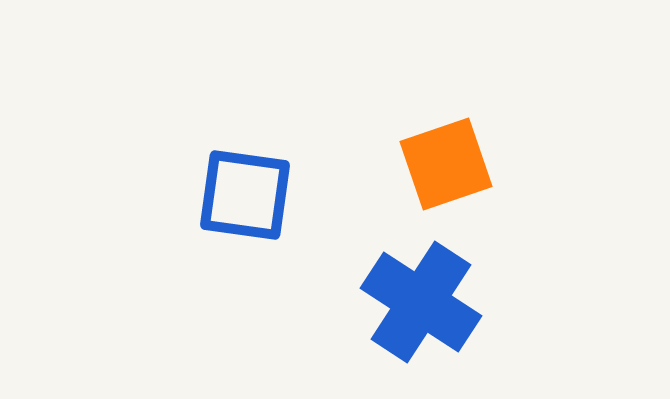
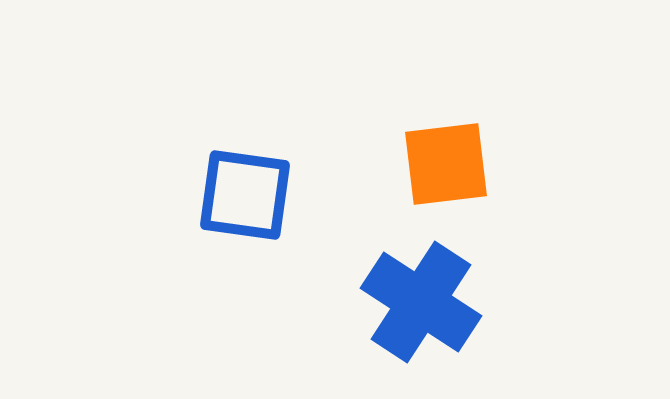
orange square: rotated 12 degrees clockwise
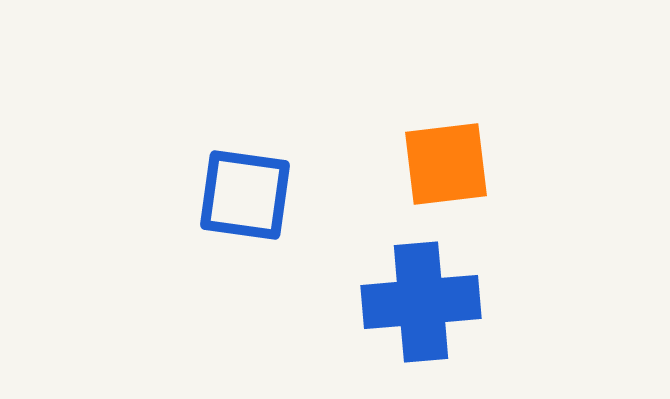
blue cross: rotated 38 degrees counterclockwise
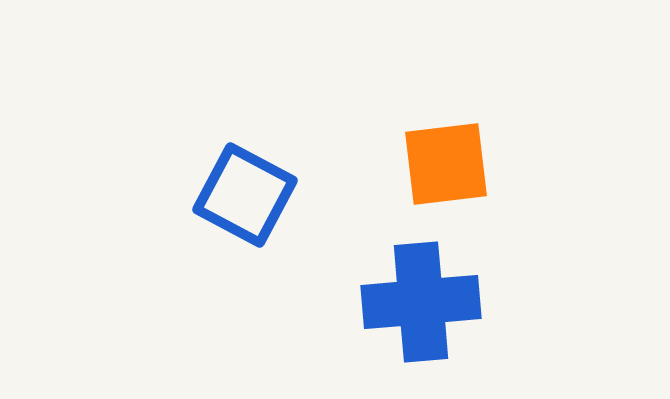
blue square: rotated 20 degrees clockwise
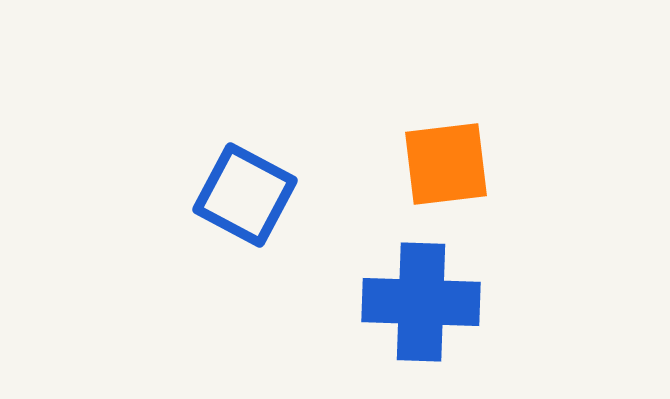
blue cross: rotated 7 degrees clockwise
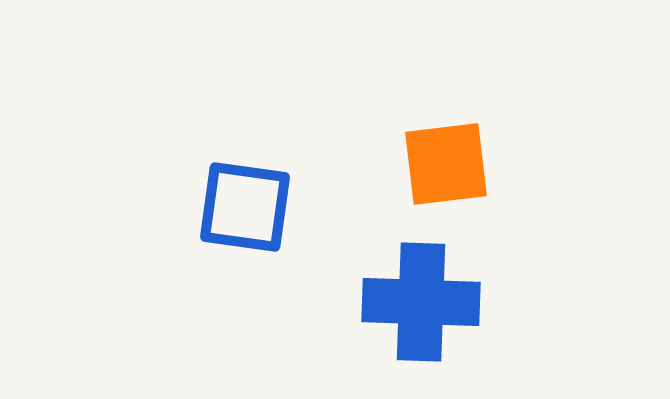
blue square: moved 12 px down; rotated 20 degrees counterclockwise
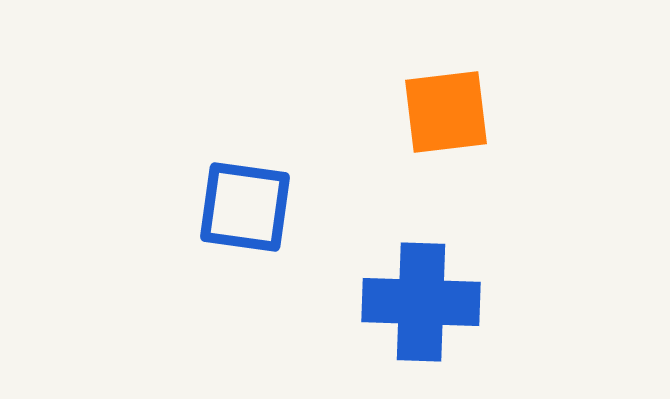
orange square: moved 52 px up
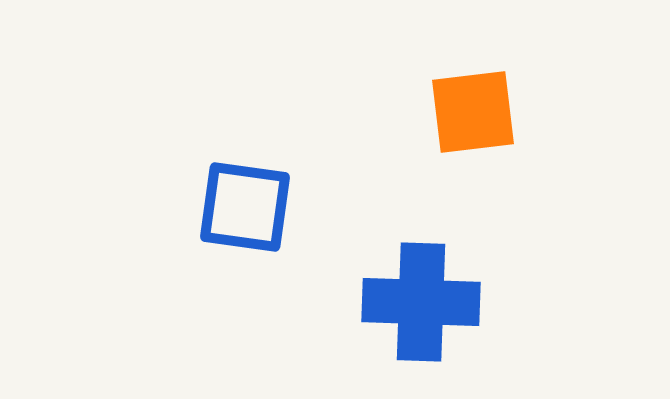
orange square: moved 27 px right
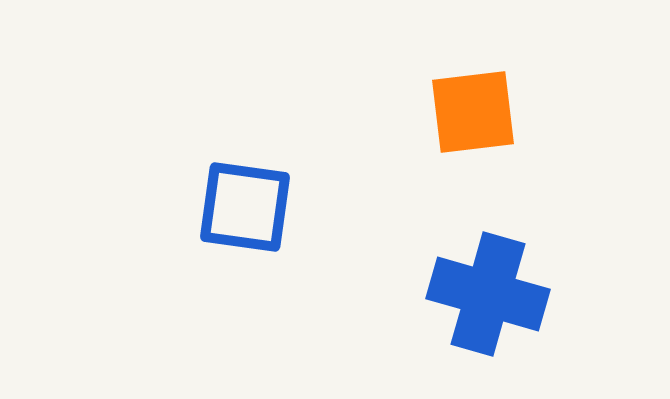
blue cross: moved 67 px right, 8 px up; rotated 14 degrees clockwise
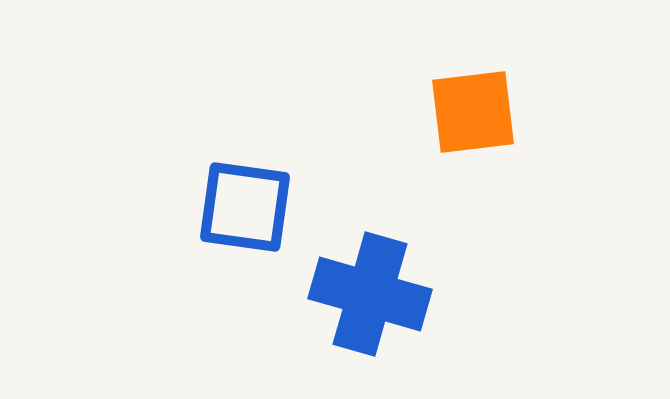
blue cross: moved 118 px left
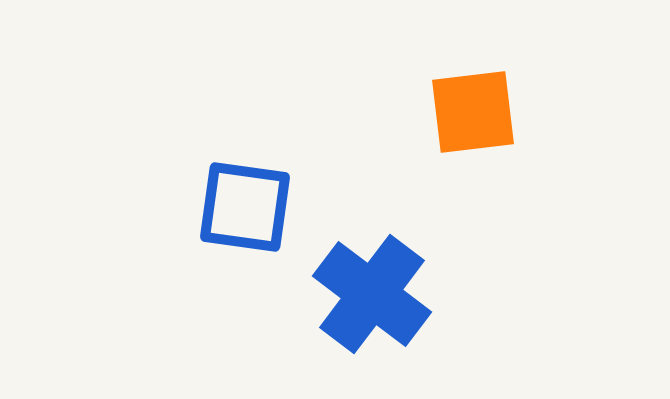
blue cross: moved 2 px right; rotated 21 degrees clockwise
